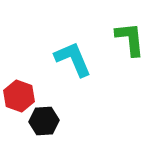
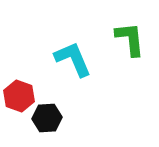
black hexagon: moved 3 px right, 3 px up
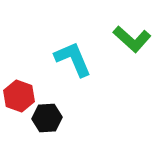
green L-shape: moved 2 px right; rotated 138 degrees clockwise
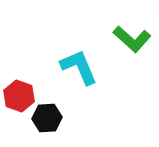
cyan L-shape: moved 6 px right, 8 px down
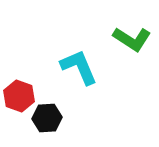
green L-shape: rotated 9 degrees counterclockwise
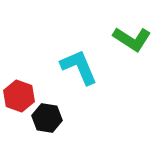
black hexagon: rotated 12 degrees clockwise
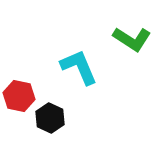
red hexagon: rotated 8 degrees counterclockwise
black hexagon: moved 3 px right; rotated 16 degrees clockwise
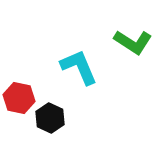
green L-shape: moved 1 px right, 3 px down
red hexagon: moved 2 px down
